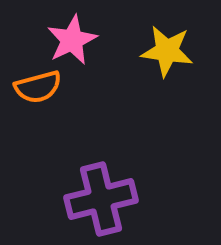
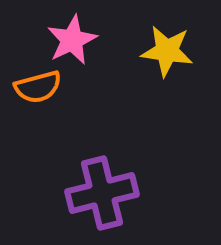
purple cross: moved 1 px right, 6 px up
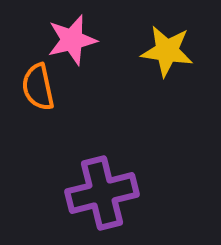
pink star: rotated 12 degrees clockwise
orange semicircle: rotated 93 degrees clockwise
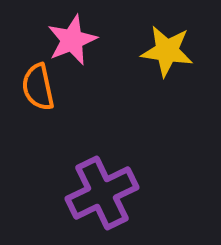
pink star: rotated 9 degrees counterclockwise
purple cross: rotated 12 degrees counterclockwise
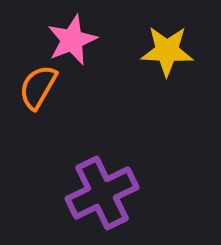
yellow star: rotated 6 degrees counterclockwise
orange semicircle: rotated 42 degrees clockwise
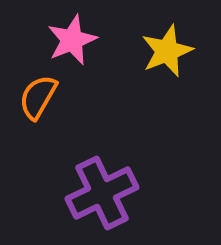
yellow star: rotated 24 degrees counterclockwise
orange semicircle: moved 10 px down
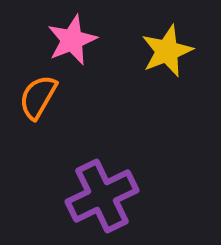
purple cross: moved 3 px down
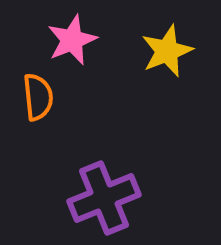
orange semicircle: rotated 144 degrees clockwise
purple cross: moved 2 px right, 2 px down; rotated 4 degrees clockwise
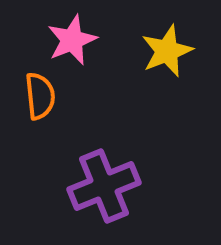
orange semicircle: moved 2 px right, 1 px up
purple cross: moved 12 px up
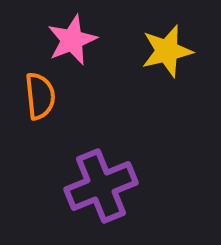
yellow star: rotated 8 degrees clockwise
purple cross: moved 3 px left
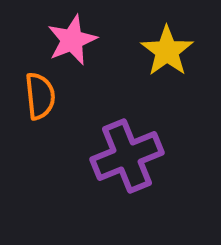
yellow star: rotated 22 degrees counterclockwise
purple cross: moved 26 px right, 30 px up
